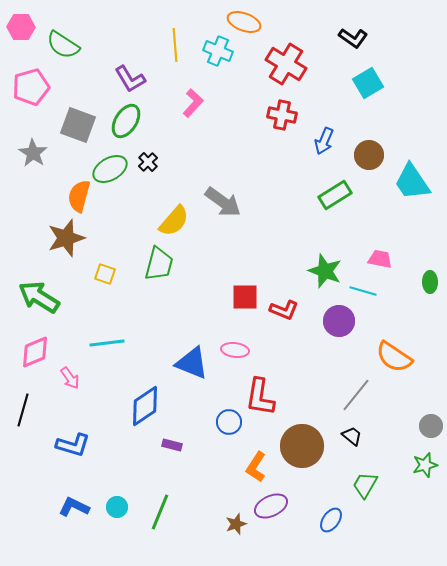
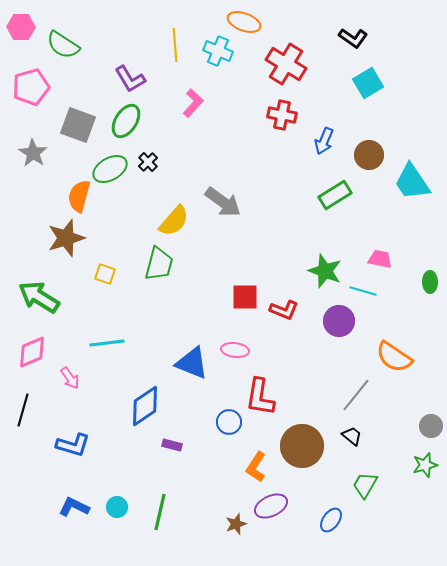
pink diamond at (35, 352): moved 3 px left
green line at (160, 512): rotated 9 degrees counterclockwise
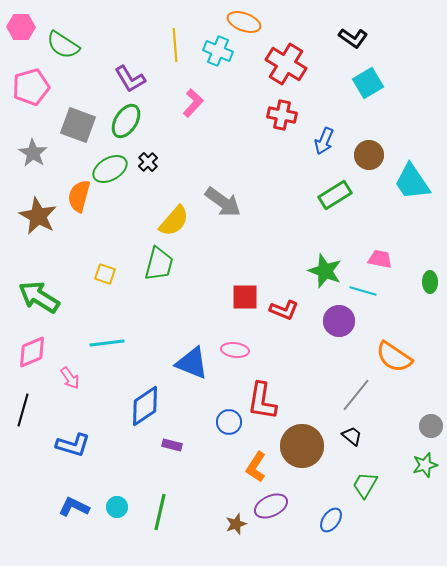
brown star at (66, 238): moved 28 px left, 22 px up; rotated 27 degrees counterclockwise
red L-shape at (260, 397): moved 2 px right, 4 px down
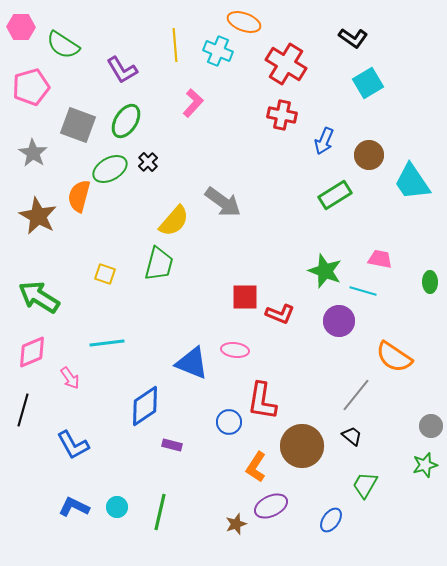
purple L-shape at (130, 79): moved 8 px left, 9 px up
red L-shape at (284, 310): moved 4 px left, 4 px down
blue L-shape at (73, 445): rotated 44 degrees clockwise
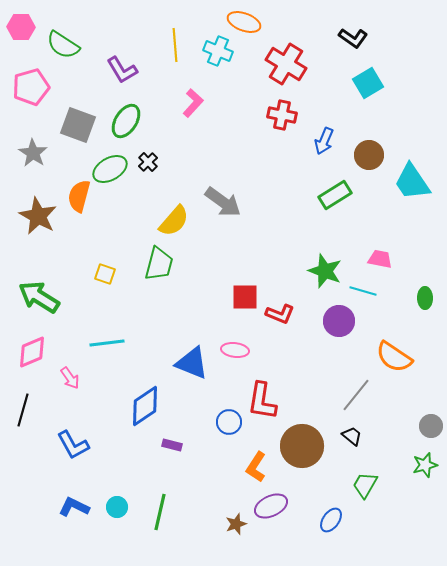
green ellipse at (430, 282): moved 5 px left, 16 px down
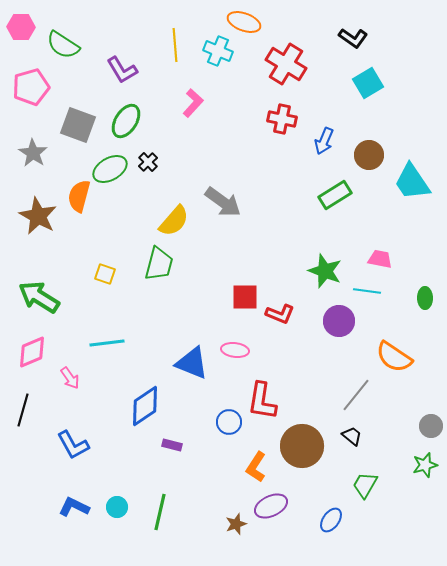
red cross at (282, 115): moved 4 px down
cyan line at (363, 291): moved 4 px right; rotated 8 degrees counterclockwise
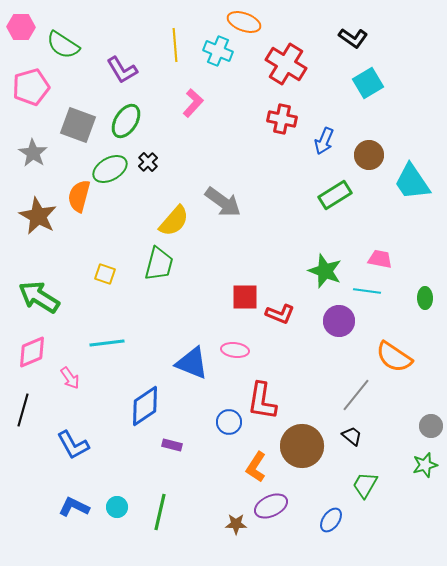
brown star at (236, 524): rotated 20 degrees clockwise
